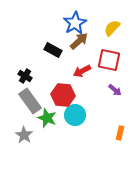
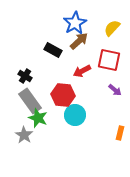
green star: moved 9 px left
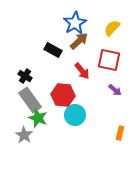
red arrow: rotated 102 degrees counterclockwise
gray rectangle: moved 1 px up
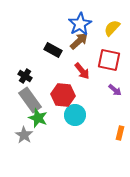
blue star: moved 5 px right, 1 px down
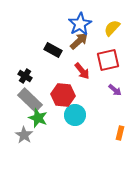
red square: moved 1 px left; rotated 25 degrees counterclockwise
gray rectangle: rotated 10 degrees counterclockwise
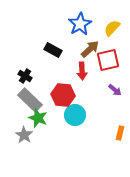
brown arrow: moved 11 px right, 8 px down
red arrow: rotated 36 degrees clockwise
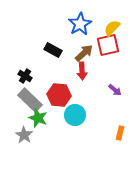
brown arrow: moved 6 px left, 4 px down
red square: moved 15 px up
red hexagon: moved 4 px left
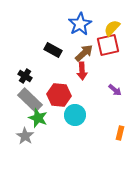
gray star: moved 1 px right, 1 px down
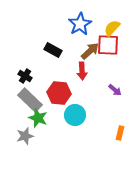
red square: rotated 15 degrees clockwise
brown arrow: moved 6 px right, 2 px up
red hexagon: moved 2 px up
gray star: rotated 24 degrees clockwise
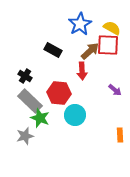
yellow semicircle: rotated 78 degrees clockwise
gray rectangle: moved 1 px down
green star: moved 2 px right
orange rectangle: moved 2 px down; rotated 16 degrees counterclockwise
